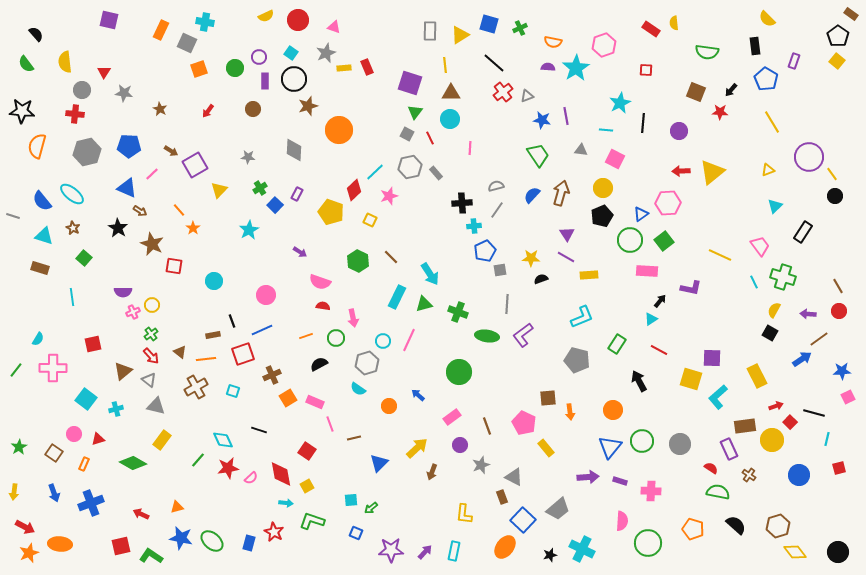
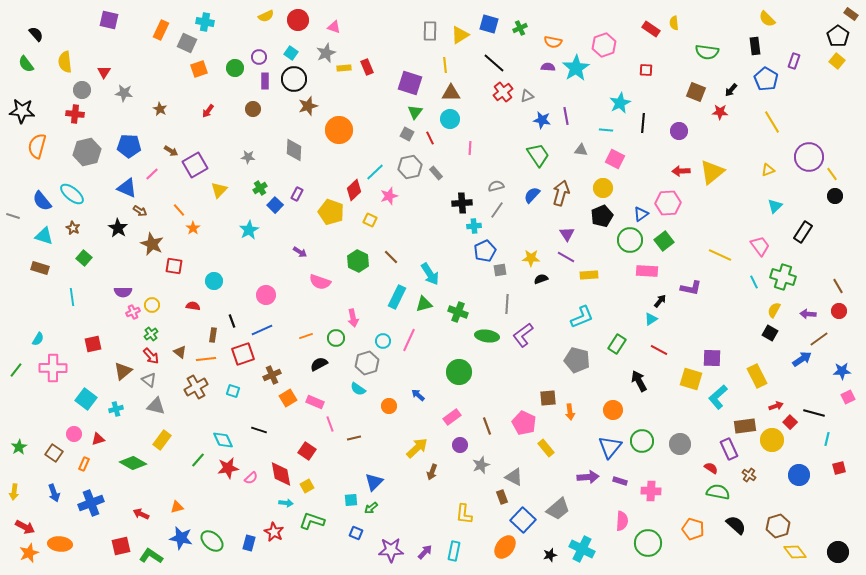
red semicircle at (323, 306): moved 130 px left
brown rectangle at (213, 335): rotated 72 degrees counterclockwise
blue triangle at (379, 463): moved 5 px left, 19 px down
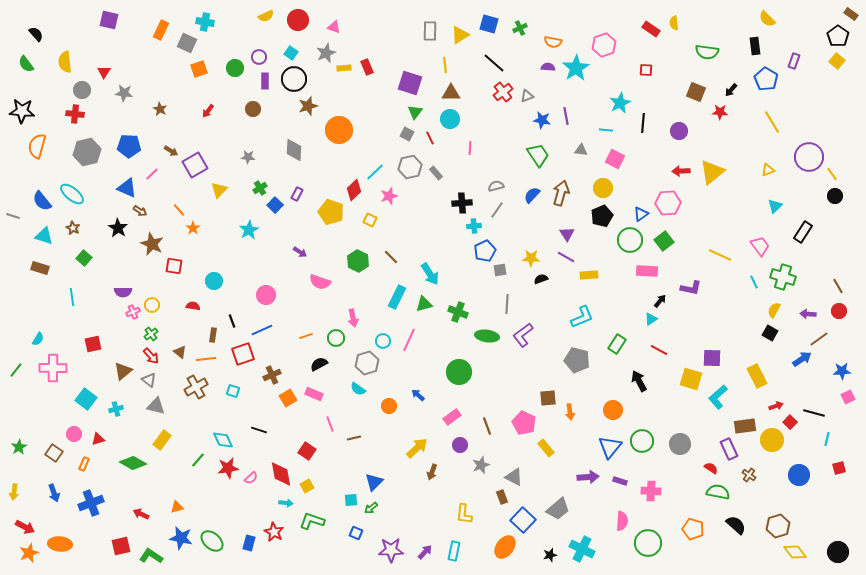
pink rectangle at (315, 402): moved 1 px left, 8 px up
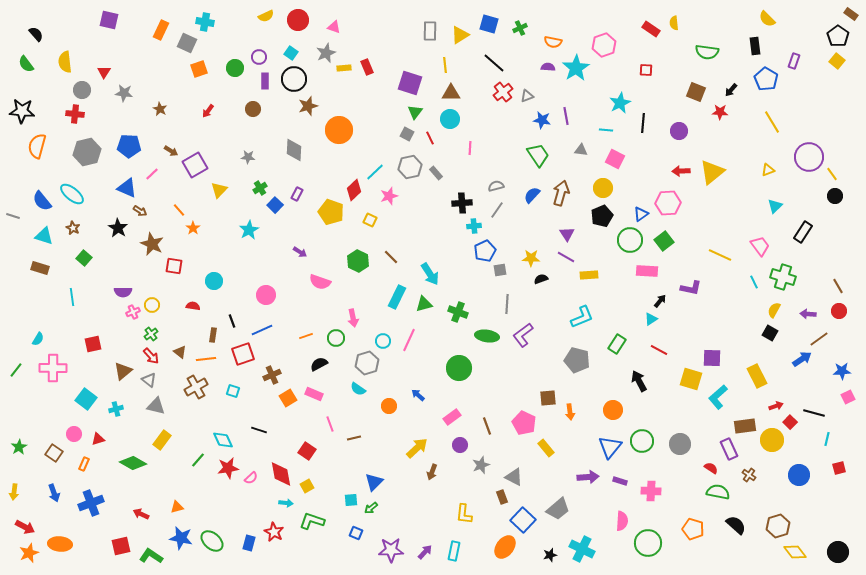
green circle at (459, 372): moved 4 px up
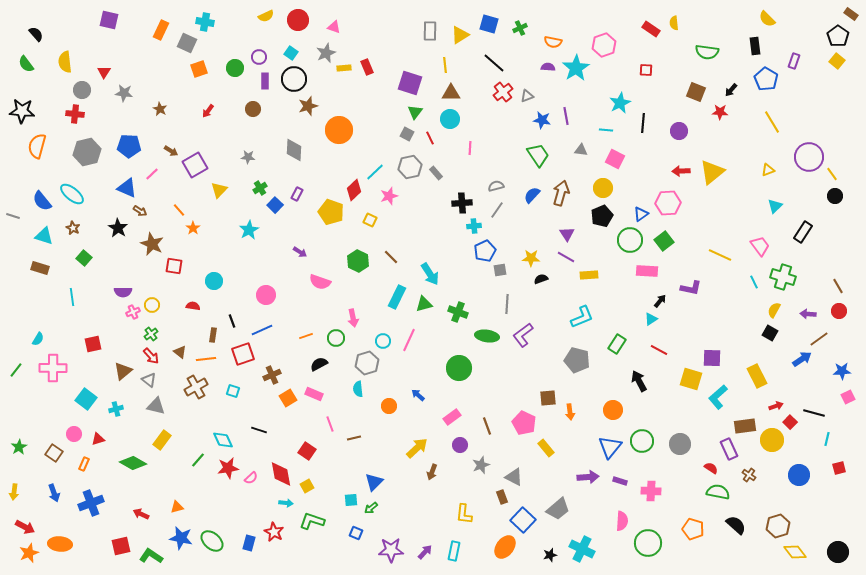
cyan semicircle at (358, 389): rotated 49 degrees clockwise
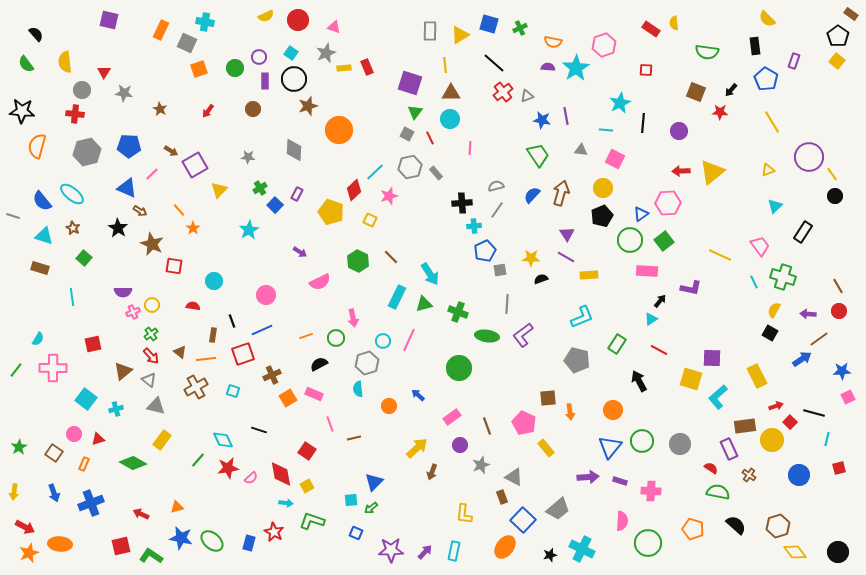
pink semicircle at (320, 282): rotated 45 degrees counterclockwise
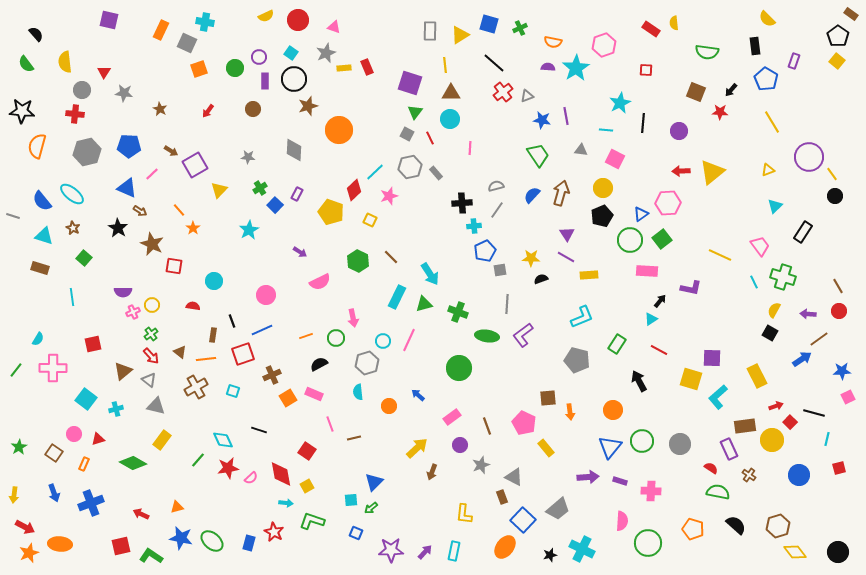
green square at (664, 241): moved 2 px left, 2 px up
cyan semicircle at (358, 389): moved 3 px down
yellow arrow at (14, 492): moved 3 px down
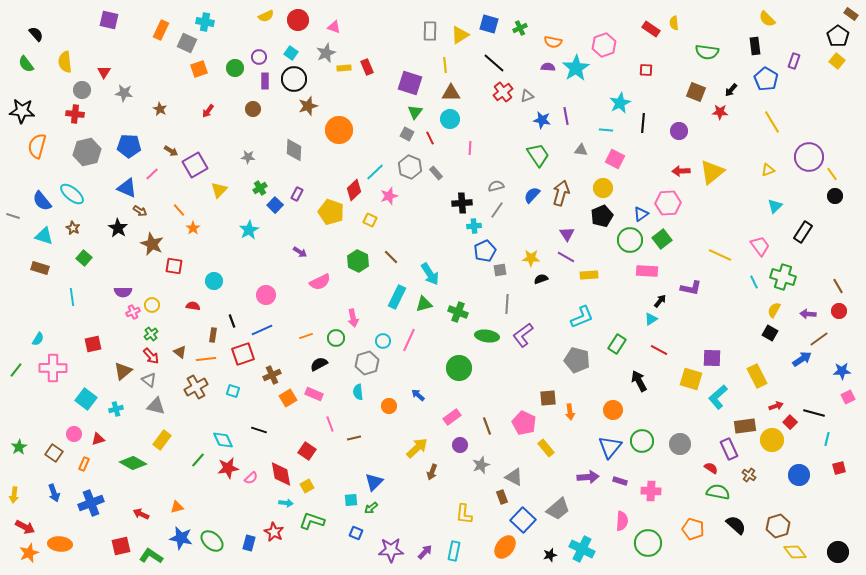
gray hexagon at (410, 167): rotated 25 degrees counterclockwise
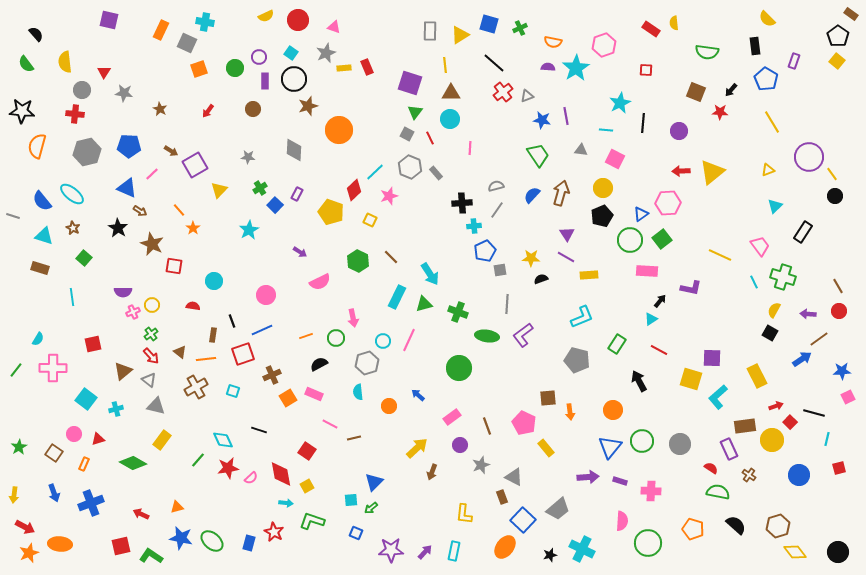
pink line at (330, 424): rotated 42 degrees counterclockwise
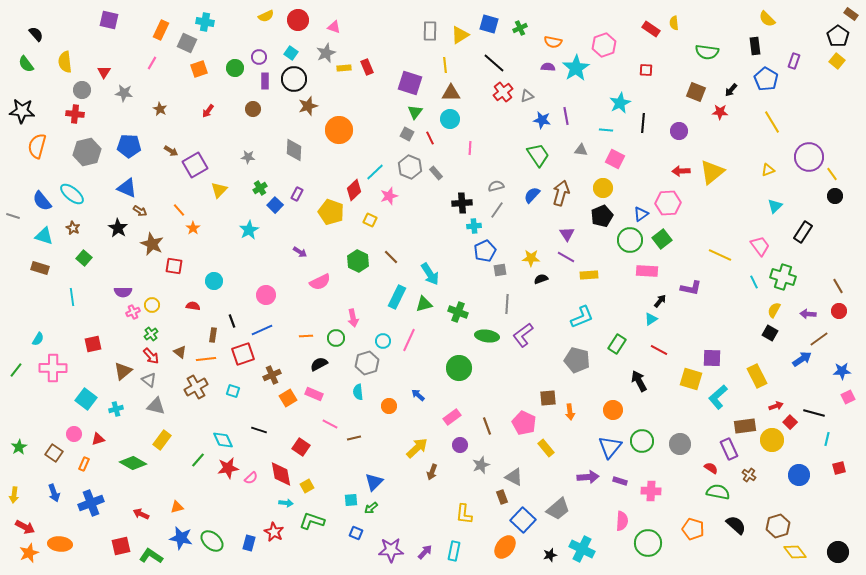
pink line at (152, 174): moved 111 px up; rotated 16 degrees counterclockwise
orange line at (306, 336): rotated 16 degrees clockwise
red square at (307, 451): moved 6 px left, 4 px up
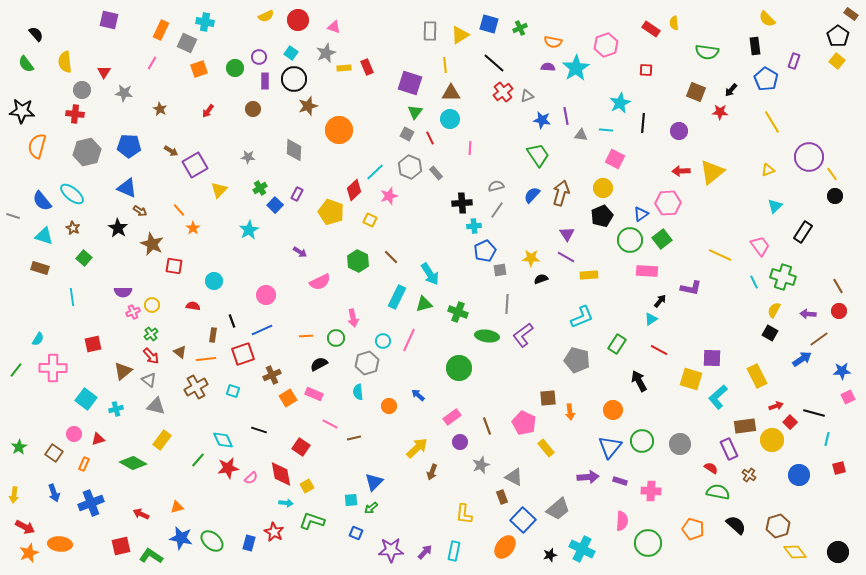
pink hexagon at (604, 45): moved 2 px right
gray triangle at (581, 150): moved 15 px up
purple circle at (460, 445): moved 3 px up
